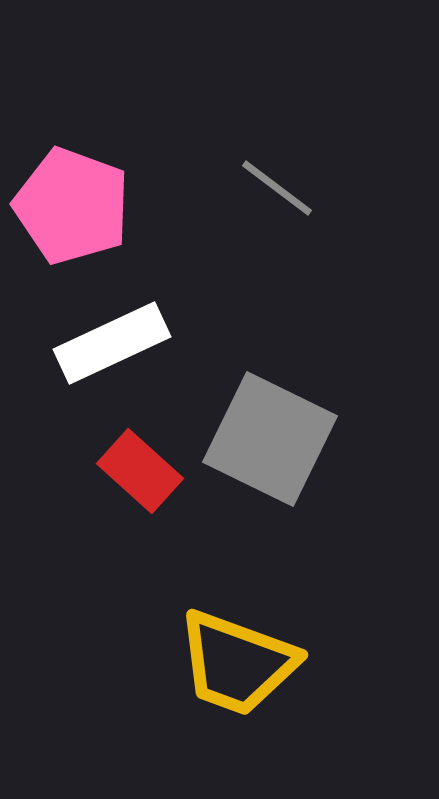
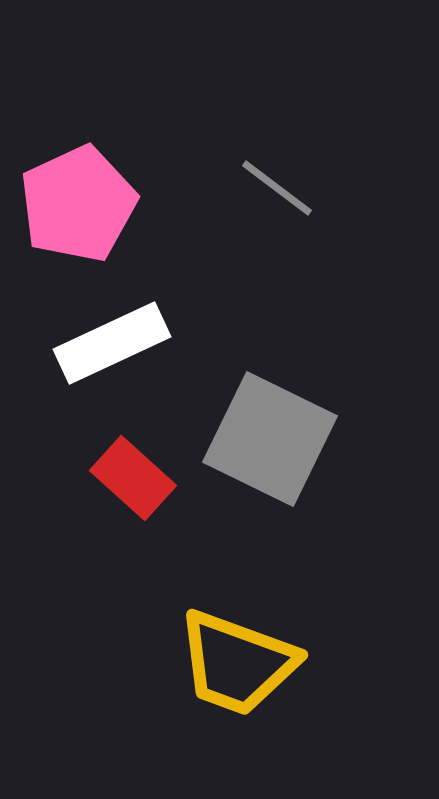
pink pentagon: moved 6 px right, 2 px up; rotated 27 degrees clockwise
red rectangle: moved 7 px left, 7 px down
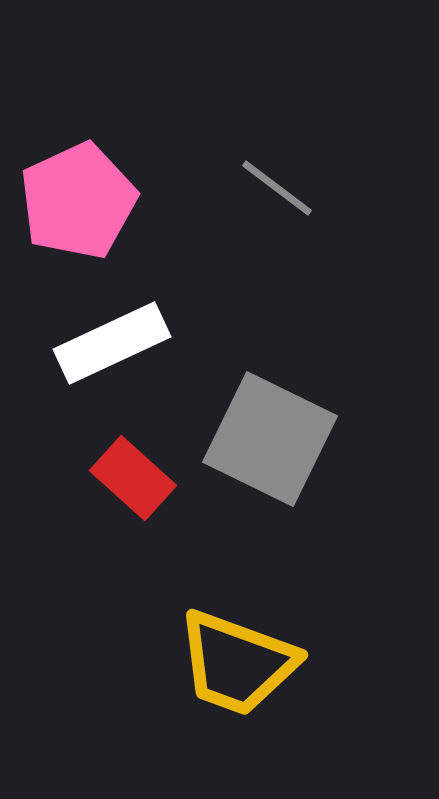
pink pentagon: moved 3 px up
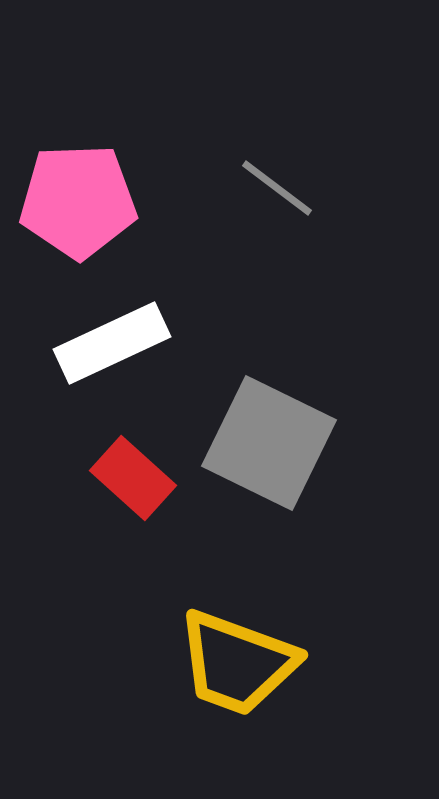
pink pentagon: rotated 23 degrees clockwise
gray square: moved 1 px left, 4 px down
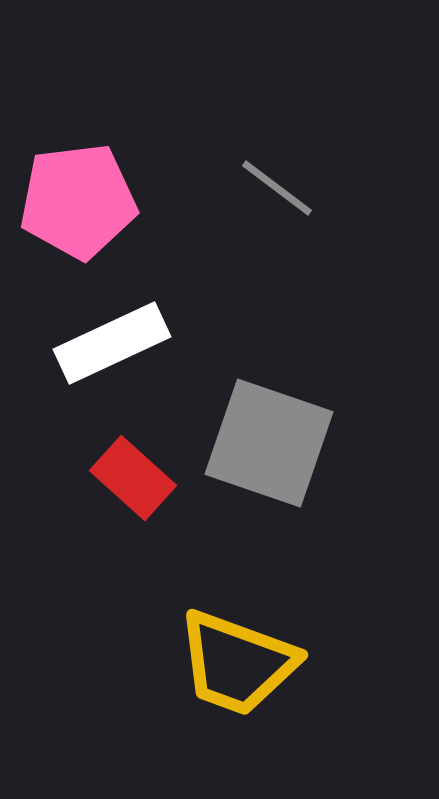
pink pentagon: rotated 5 degrees counterclockwise
gray square: rotated 7 degrees counterclockwise
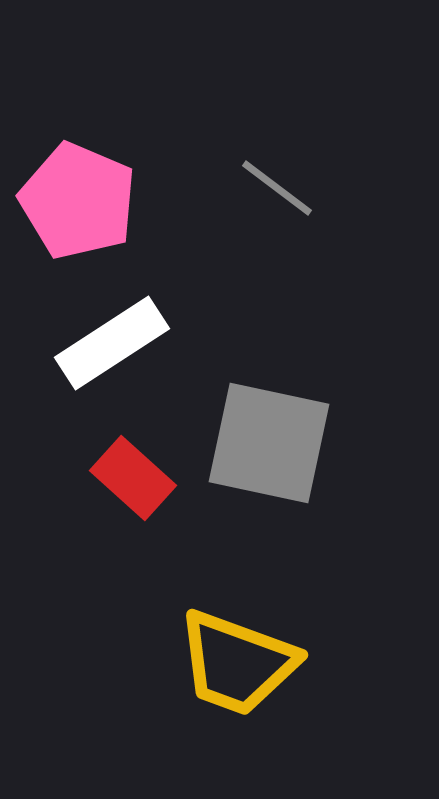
pink pentagon: rotated 30 degrees clockwise
white rectangle: rotated 8 degrees counterclockwise
gray square: rotated 7 degrees counterclockwise
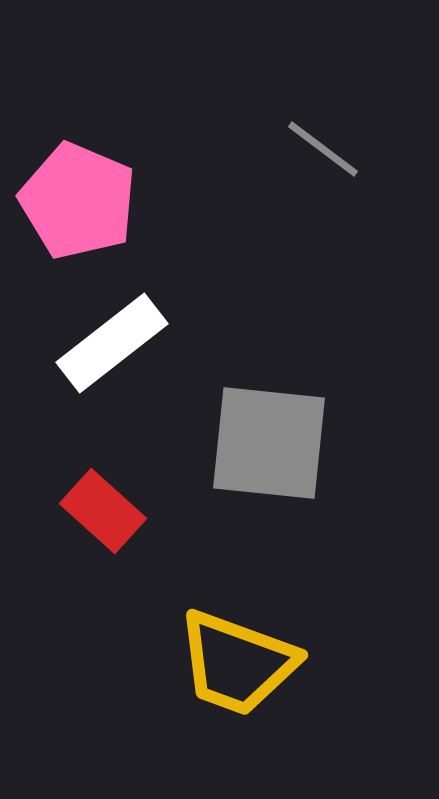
gray line: moved 46 px right, 39 px up
white rectangle: rotated 5 degrees counterclockwise
gray square: rotated 6 degrees counterclockwise
red rectangle: moved 30 px left, 33 px down
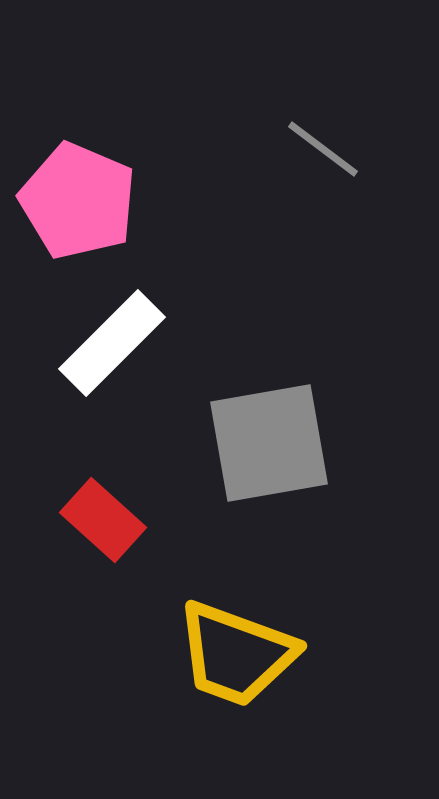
white rectangle: rotated 7 degrees counterclockwise
gray square: rotated 16 degrees counterclockwise
red rectangle: moved 9 px down
yellow trapezoid: moved 1 px left, 9 px up
